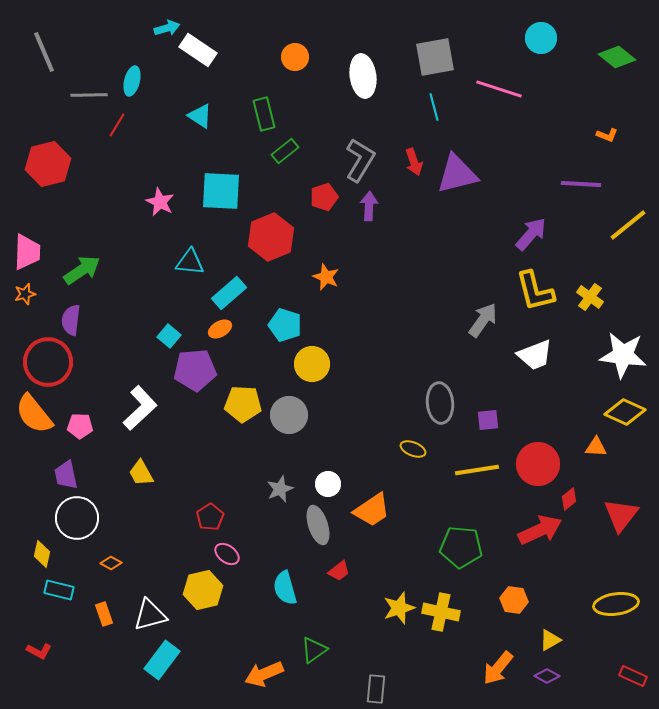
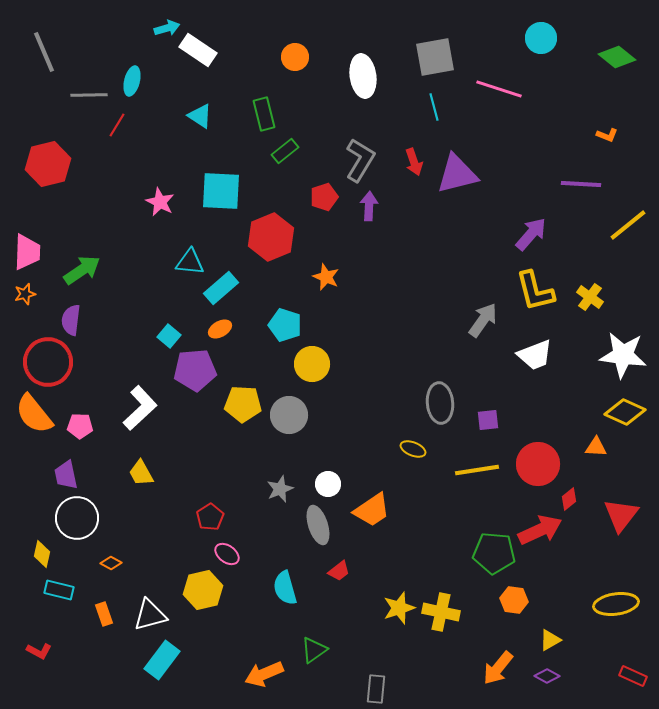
cyan rectangle at (229, 293): moved 8 px left, 5 px up
green pentagon at (461, 547): moved 33 px right, 6 px down
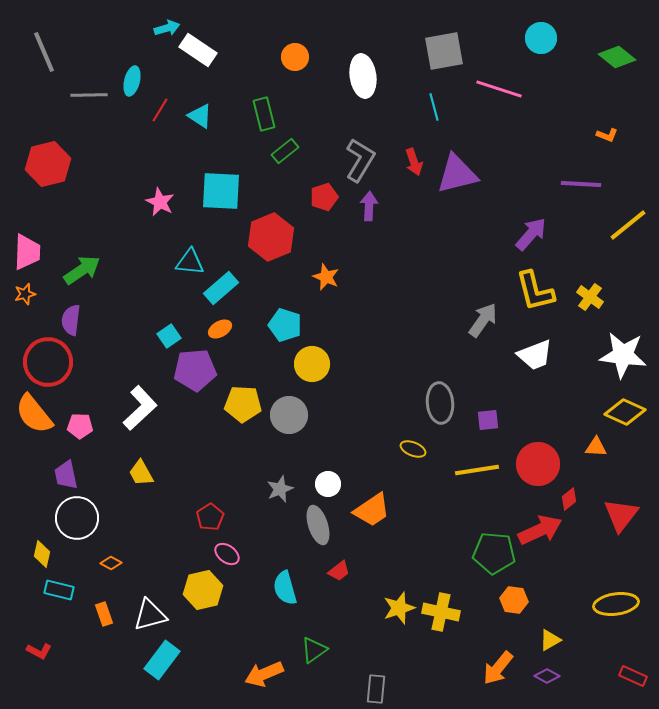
gray square at (435, 57): moved 9 px right, 6 px up
red line at (117, 125): moved 43 px right, 15 px up
cyan square at (169, 336): rotated 15 degrees clockwise
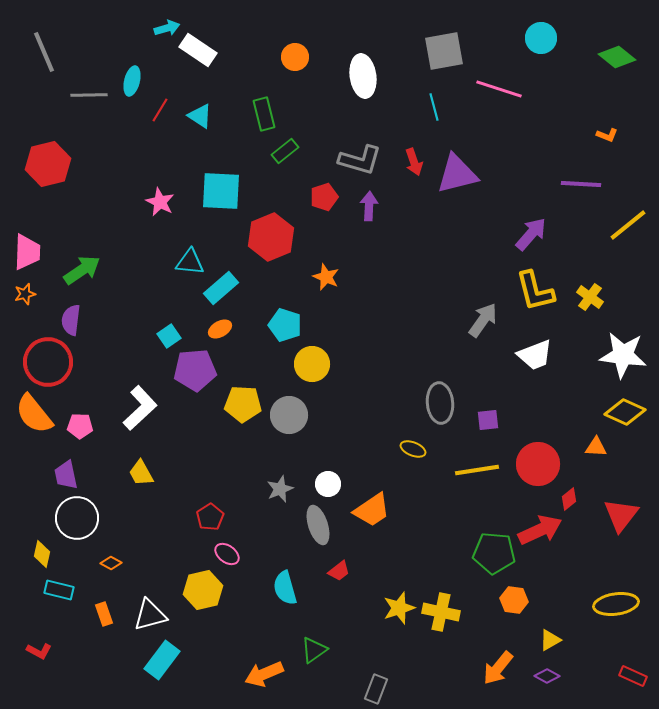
gray L-shape at (360, 160): rotated 75 degrees clockwise
gray rectangle at (376, 689): rotated 16 degrees clockwise
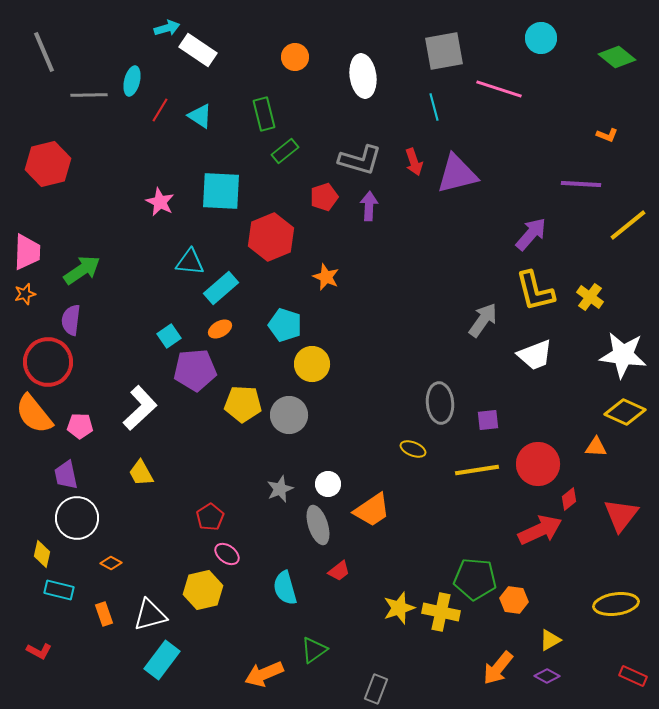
green pentagon at (494, 553): moved 19 px left, 26 px down
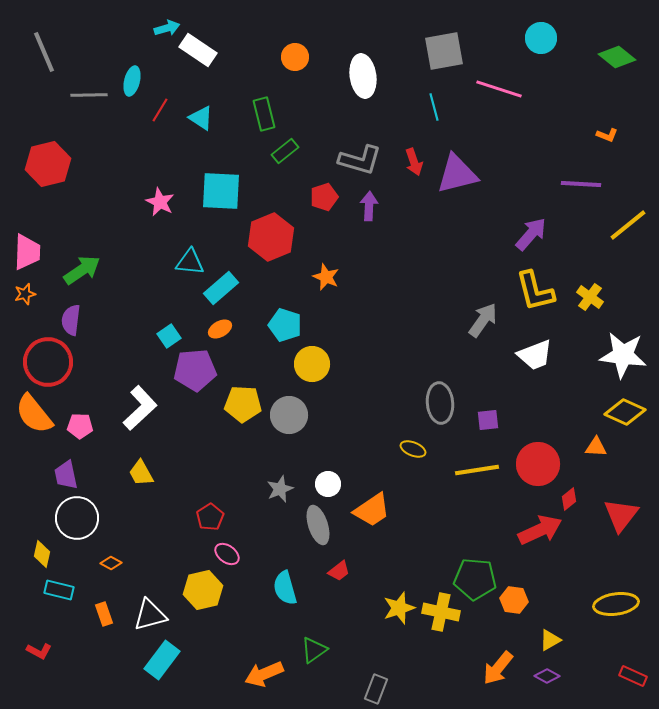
cyan triangle at (200, 116): moved 1 px right, 2 px down
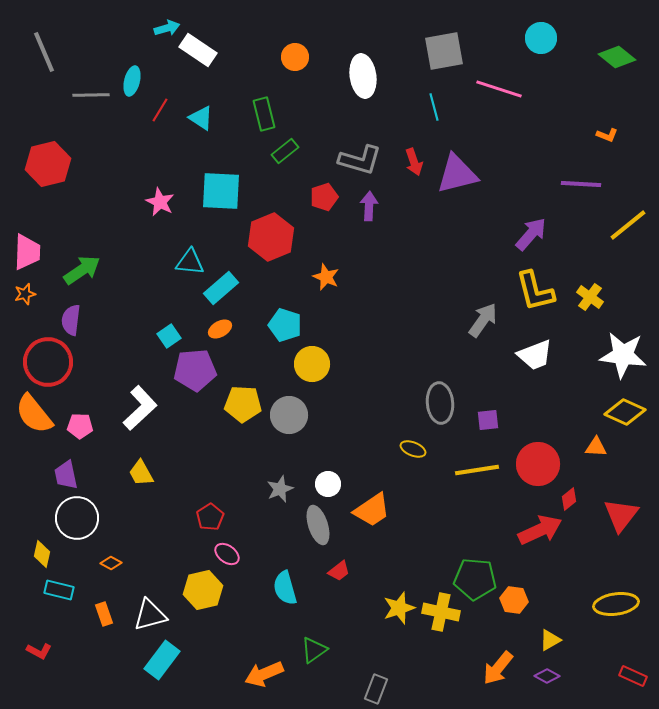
gray line at (89, 95): moved 2 px right
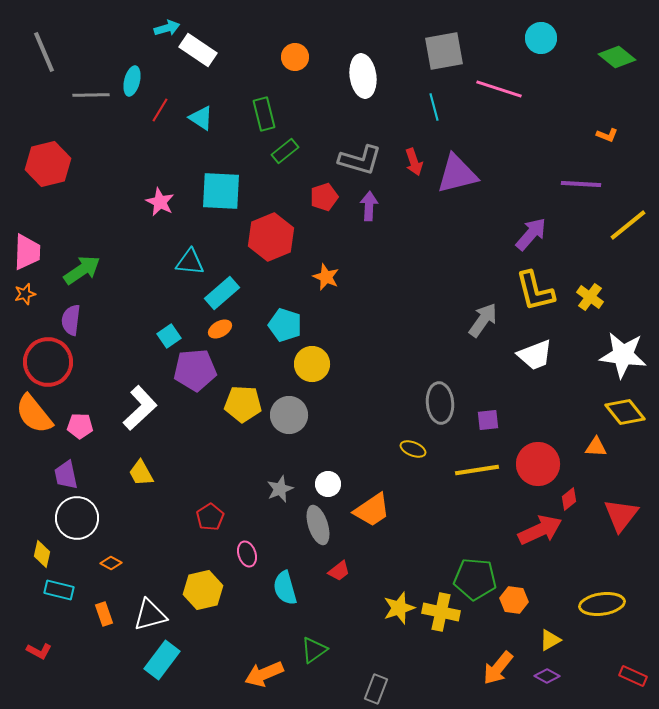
cyan rectangle at (221, 288): moved 1 px right, 5 px down
yellow diamond at (625, 412): rotated 27 degrees clockwise
pink ellipse at (227, 554): moved 20 px right; rotated 35 degrees clockwise
yellow ellipse at (616, 604): moved 14 px left
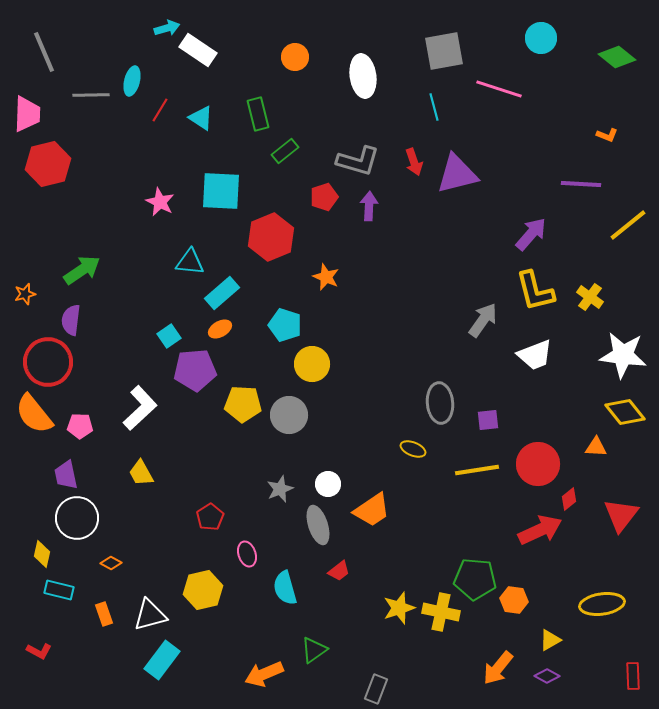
green rectangle at (264, 114): moved 6 px left
gray L-shape at (360, 160): moved 2 px left, 1 px down
pink trapezoid at (27, 252): moved 138 px up
red rectangle at (633, 676): rotated 64 degrees clockwise
